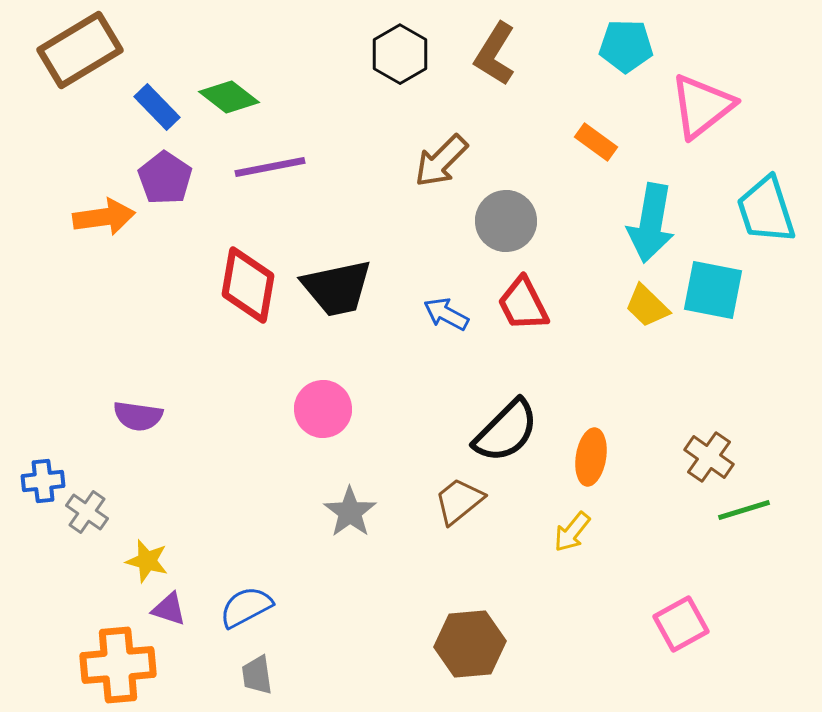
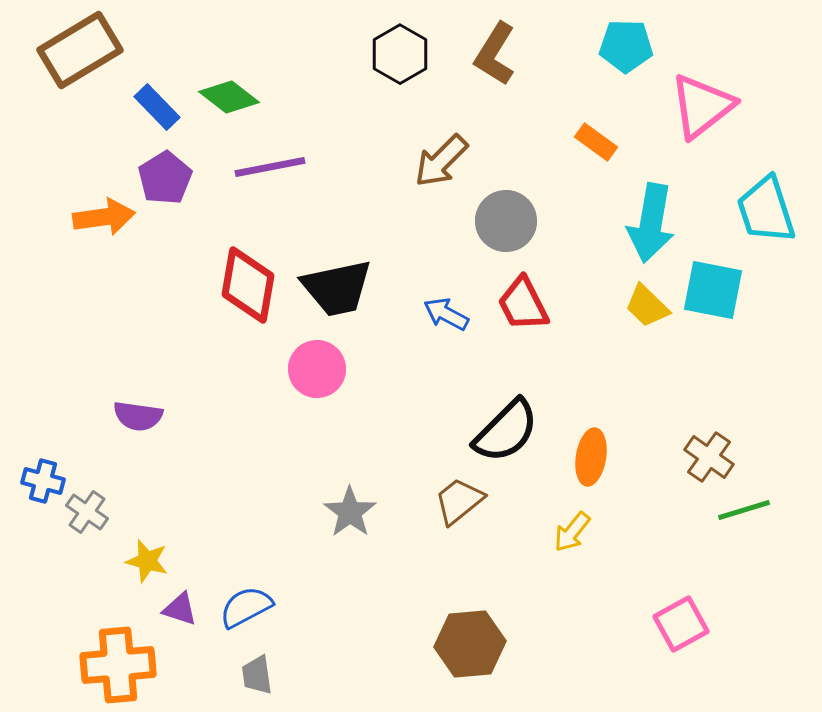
purple pentagon: rotated 6 degrees clockwise
pink circle: moved 6 px left, 40 px up
blue cross: rotated 21 degrees clockwise
purple triangle: moved 11 px right
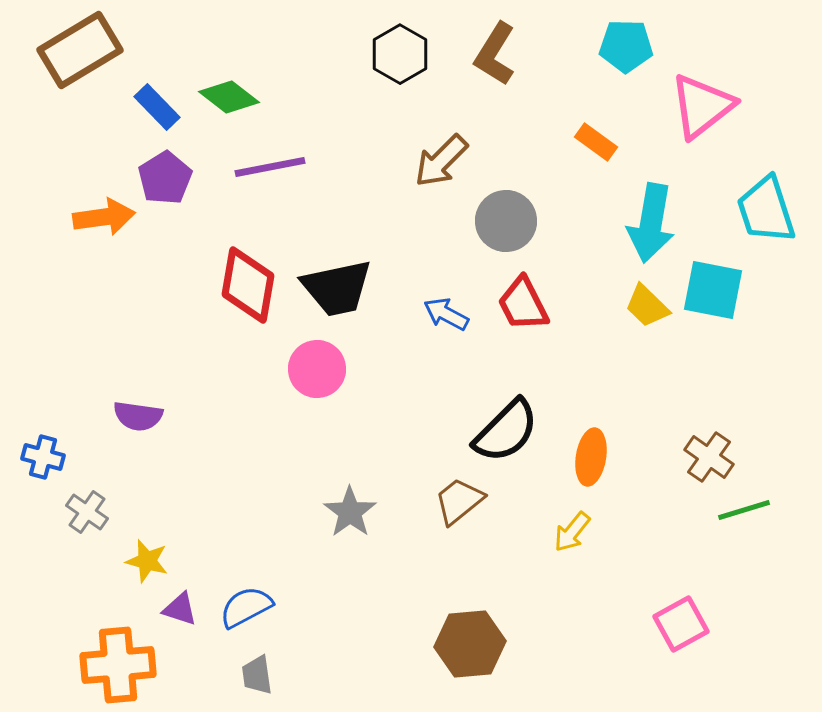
blue cross: moved 24 px up
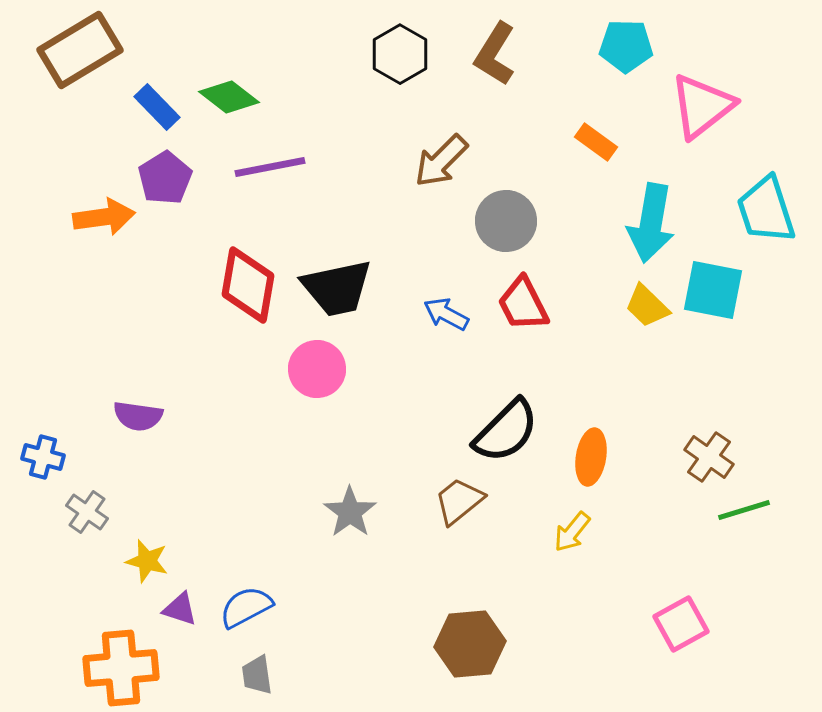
orange cross: moved 3 px right, 3 px down
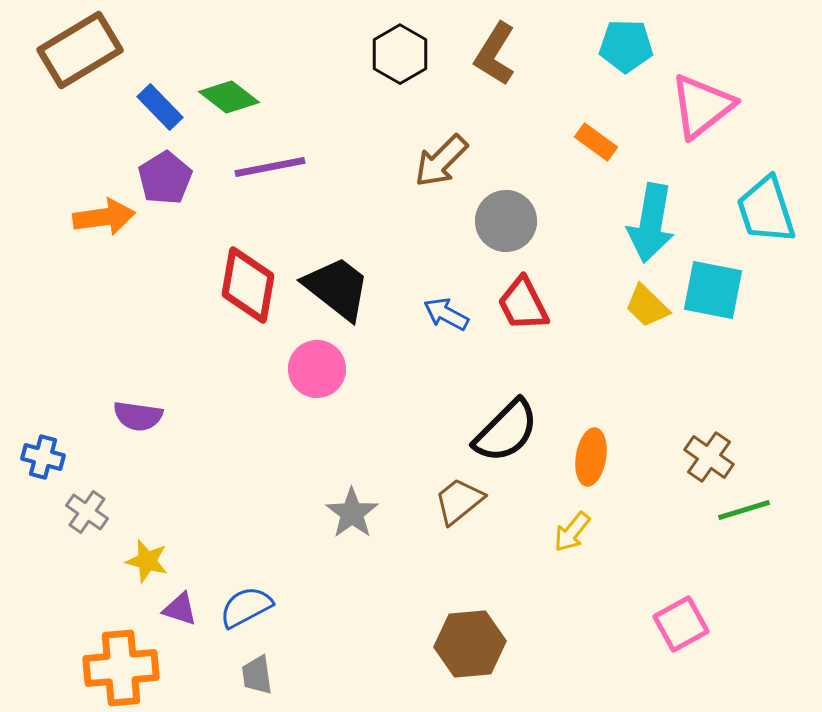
blue rectangle: moved 3 px right
black trapezoid: rotated 130 degrees counterclockwise
gray star: moved 2 px right, 1 px down
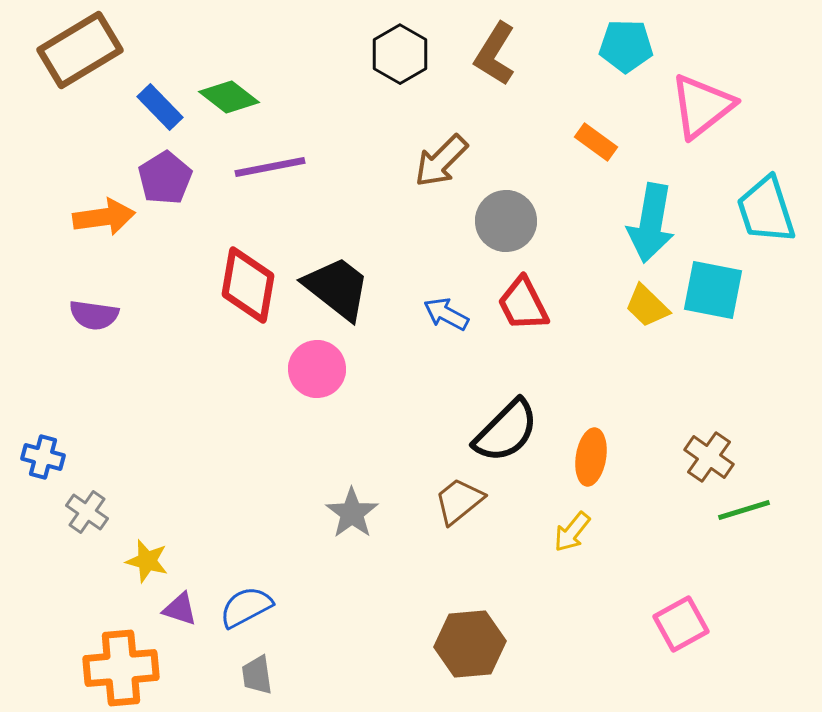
purple semicircle: moved 44 px left, 101 px up
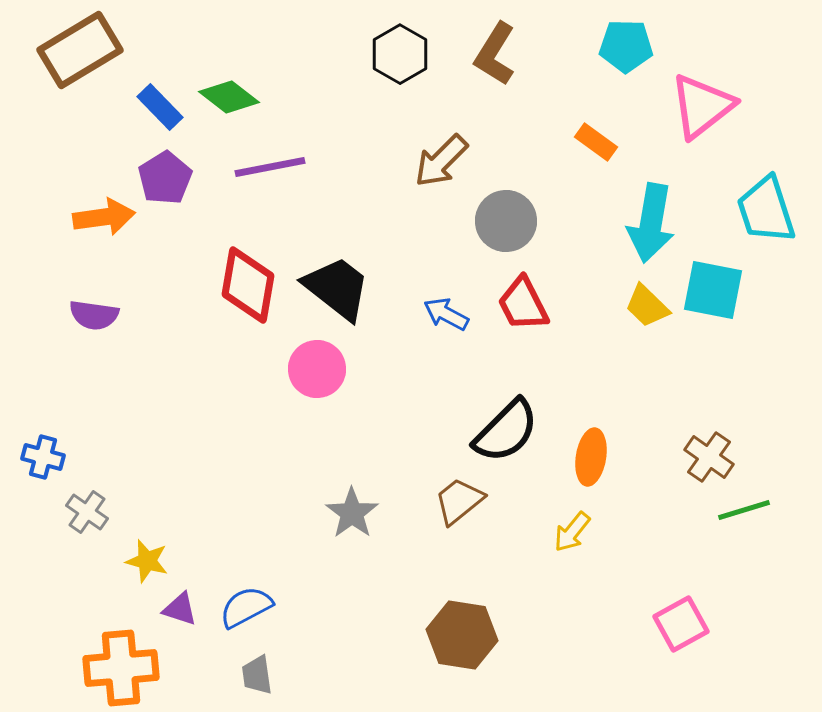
brown hexagon: moved 8 px left, 9 px up; rotated 14 degrees clockwise
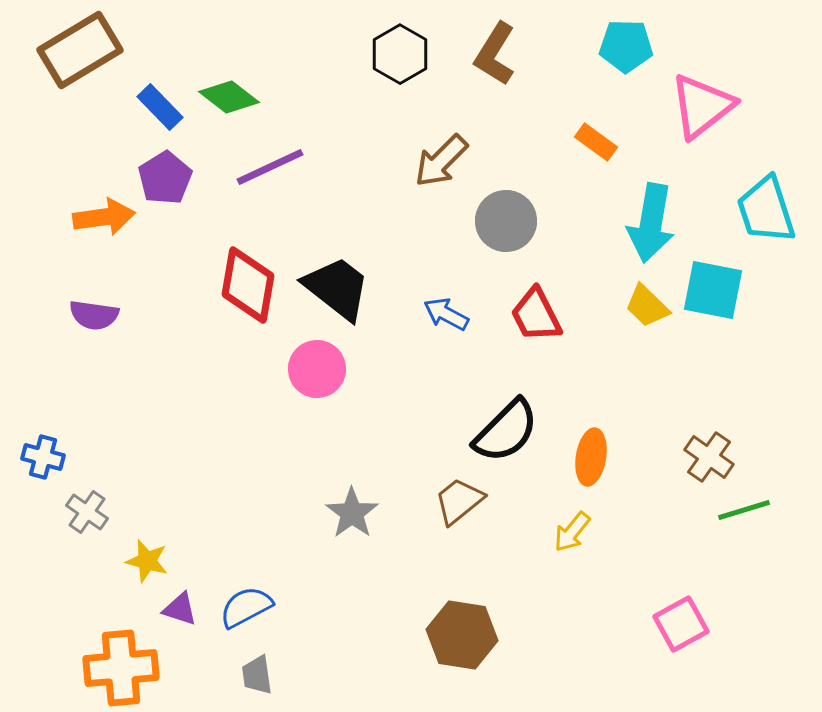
purple line: rotated 14 degrees counterclockwise
red trapezoid: moved 13 px right, 11 px down
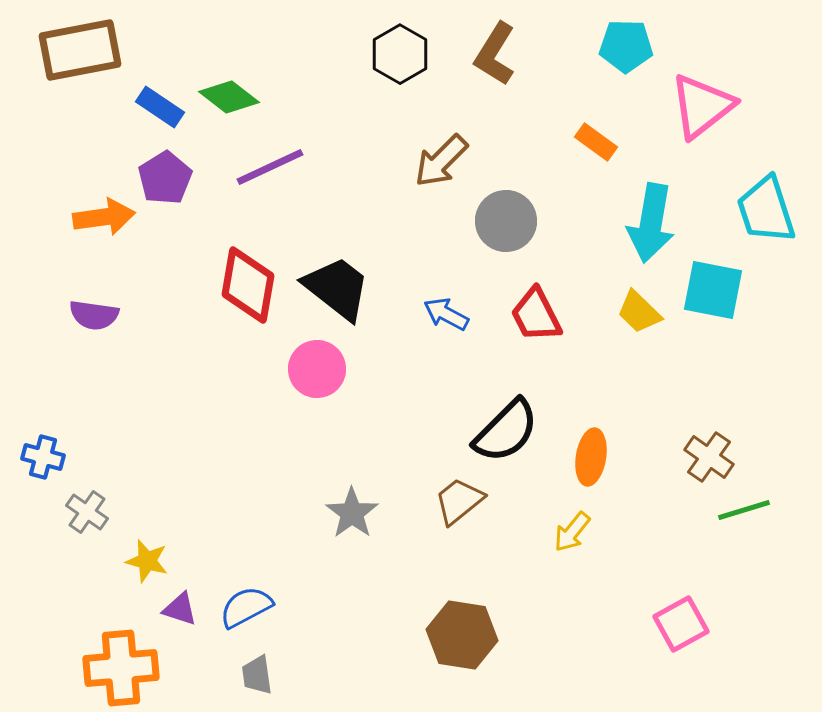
brown rectangle: rotated 20 degrees clockwise
blue rectangle: rotated 12 degrees counterclockwise
yellow trapezoid: moved 8 px left, 6 px down
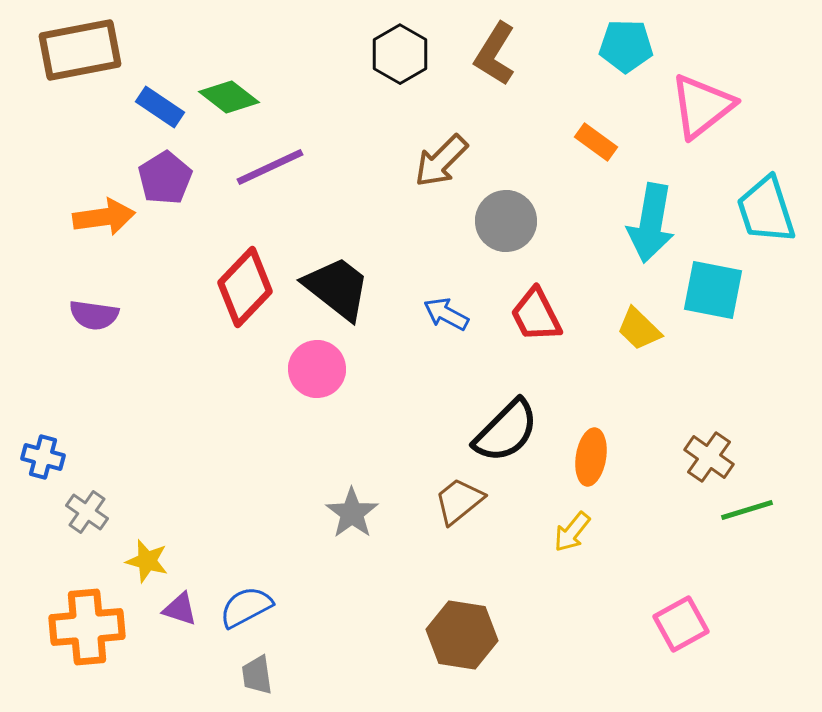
red diamond: moved 3 px left, 2 px down; rotated 34 degrees clockwise
yellow trapezoid: moved 17 px down
green line: moved 3 px right
orange cross: moved 34 px left, 41 px up
